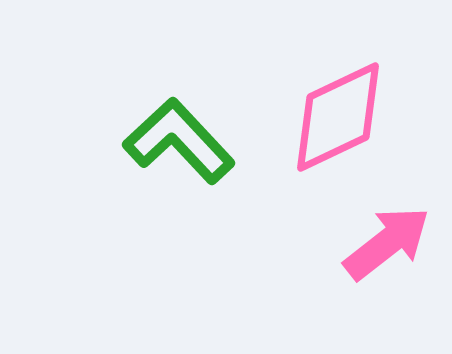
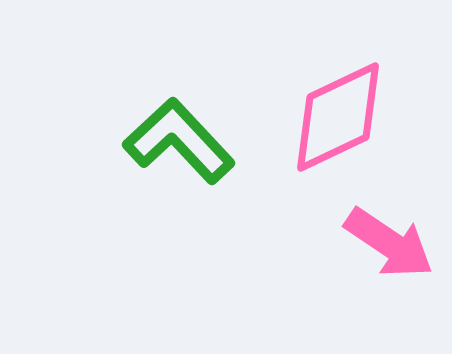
pink arrow: moved 2 px right; rotated 72 degrees clockwise
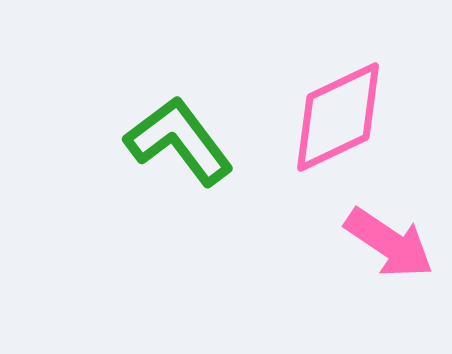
green L-shape: rotated 6 degrees clockwise
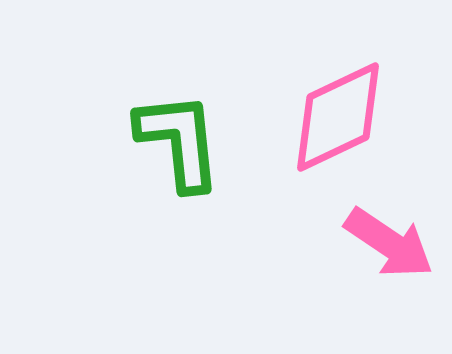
green L-shape: rotated 31 degrees clockwise
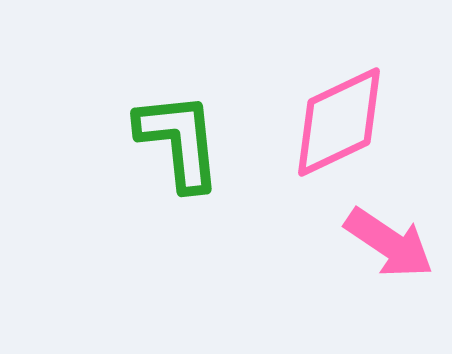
pink diamond: moved 1 px right, 5 px down
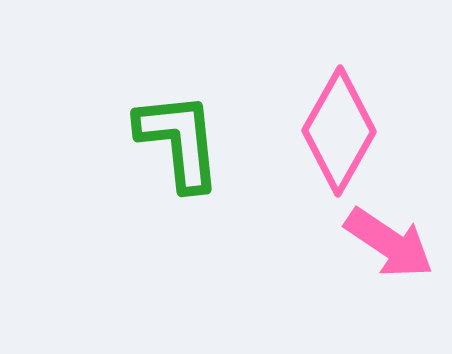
pink diamond: moved 9 px down; rotated 35 degrees counterclockwise
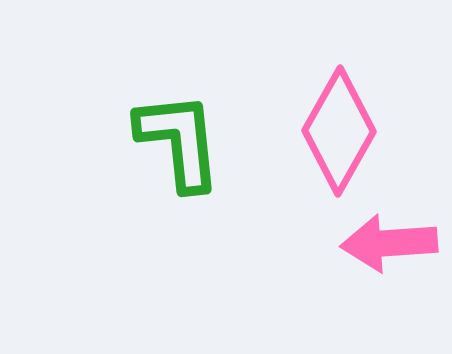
pink arrow: rotated 142 degrees clockwise
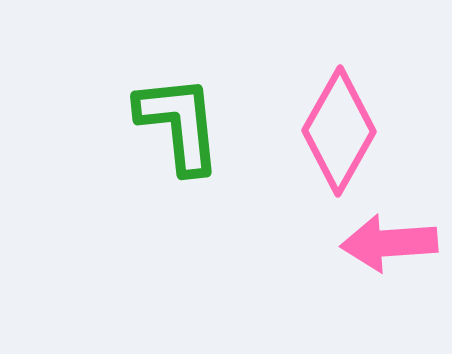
green L-shape: moved 17 px up
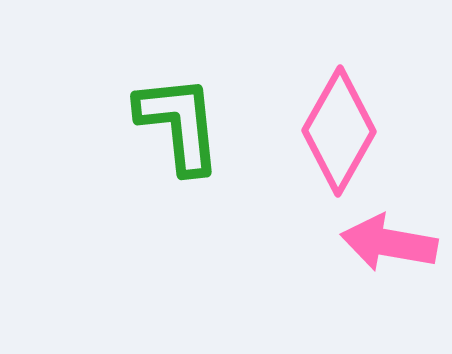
pink arrow: rotated 14 degrees clockwise
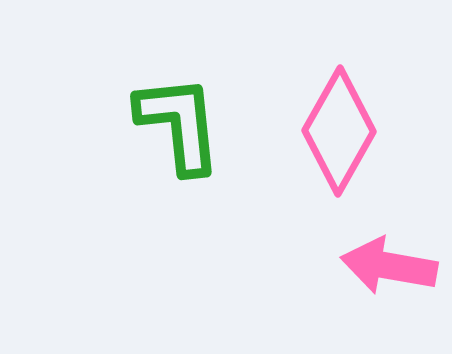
pink arrow: moved 23 px down
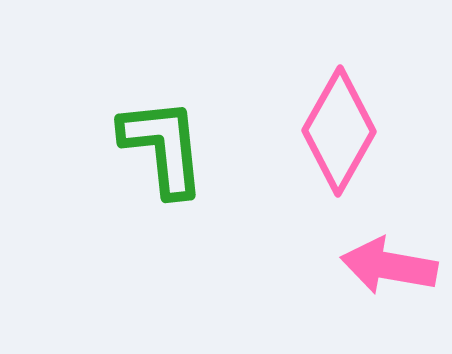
green L-shape: moved 16 px left, 23 px down
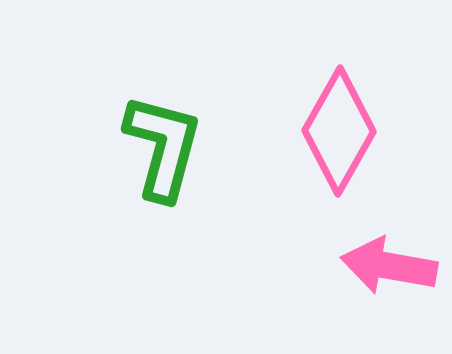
green L-shape: rotated 21 degrees clockwise
